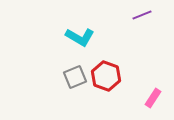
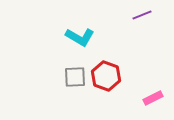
gray square: rotated 20 degrees clockwise
pink rectangle: rotated 30 degrees clockwise
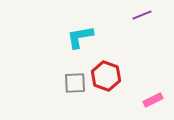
cyan L-shape: rotated 140 degrees clockwise
gray square: moved 6 px down
pink rectangle: moved 2 px down
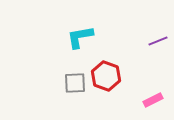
purple line: moved 16 px right, 26 px down
